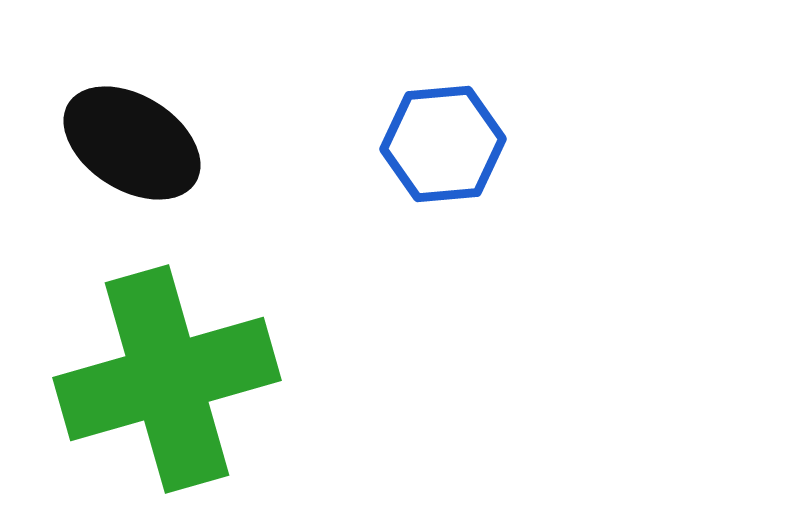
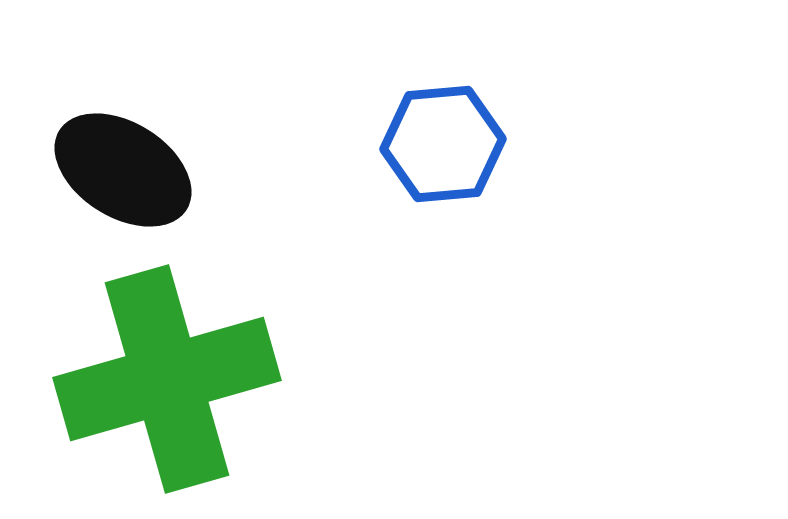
black ellipse: moved 9 px left, 27 px down
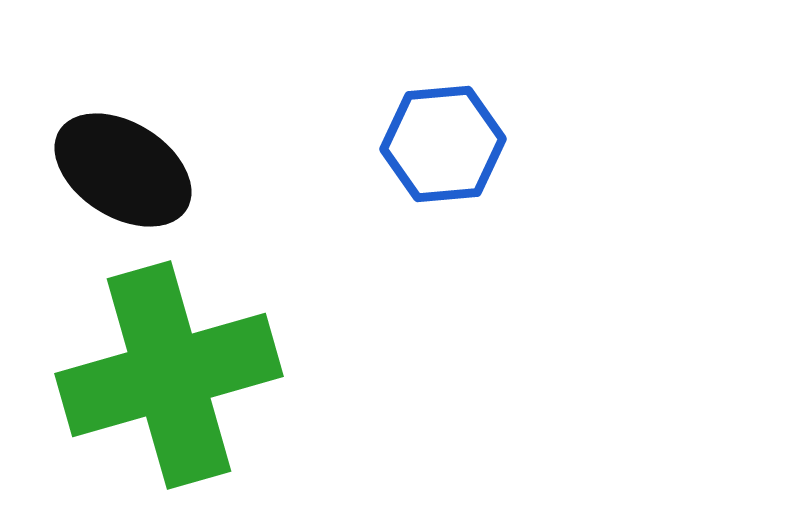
green cross: moved 2 px right, 4 px up
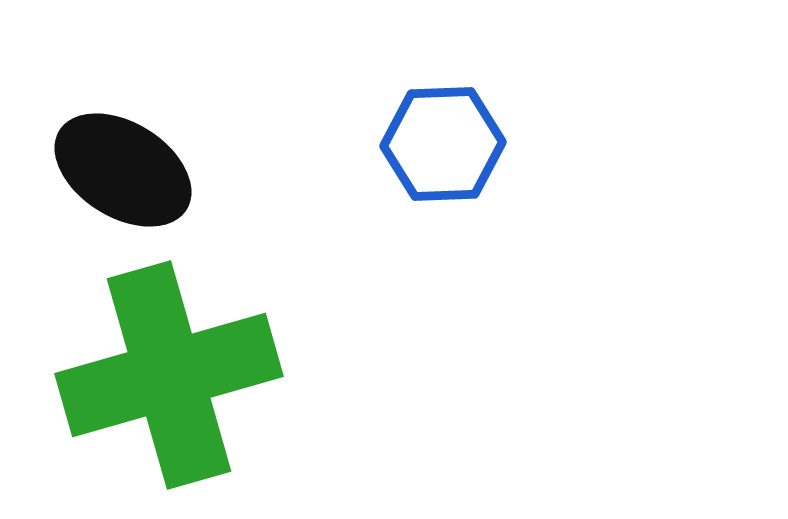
blue hexagon: rotated 3 degrees clockwise
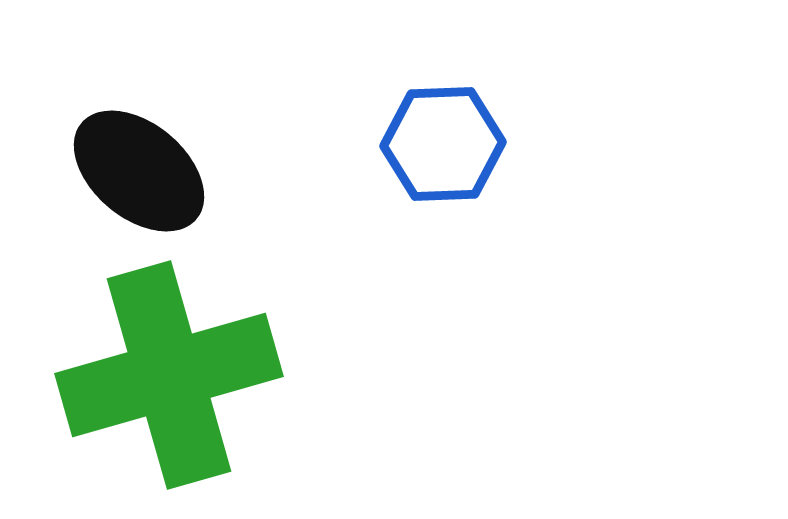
black ellipse: moved 16 px right, 1 px down; rotated 8 degrees clockwise
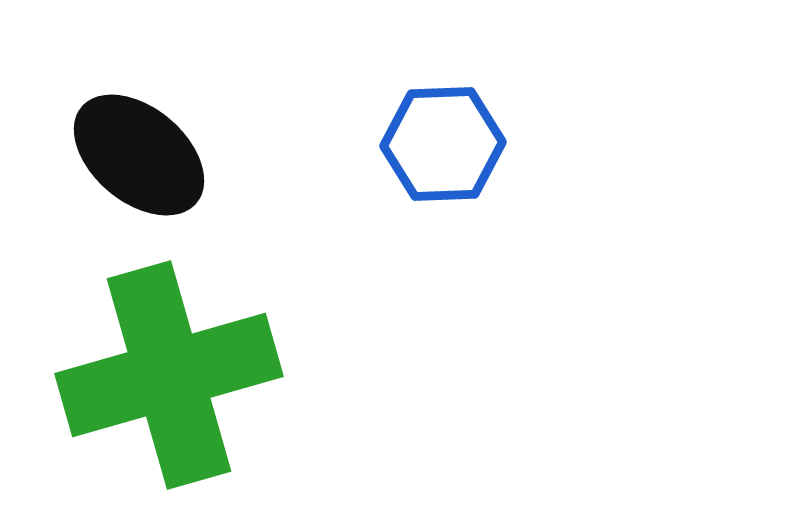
black ellipse: moved 16 px up
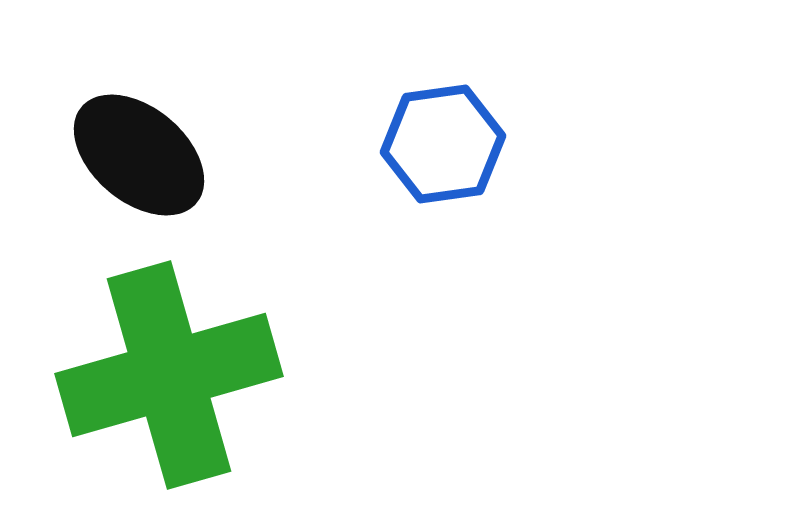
blue hexagon: rotated 6 degrees counterclockwise
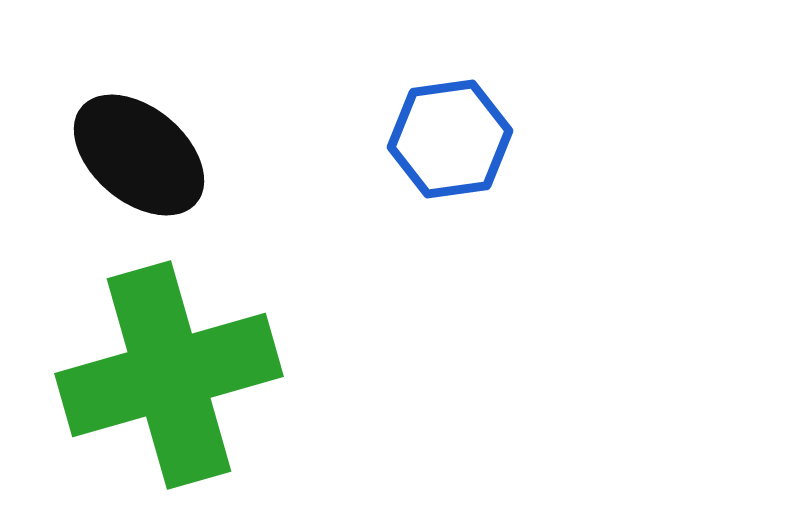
blue hexagon: moved 7 px right, 5 px up
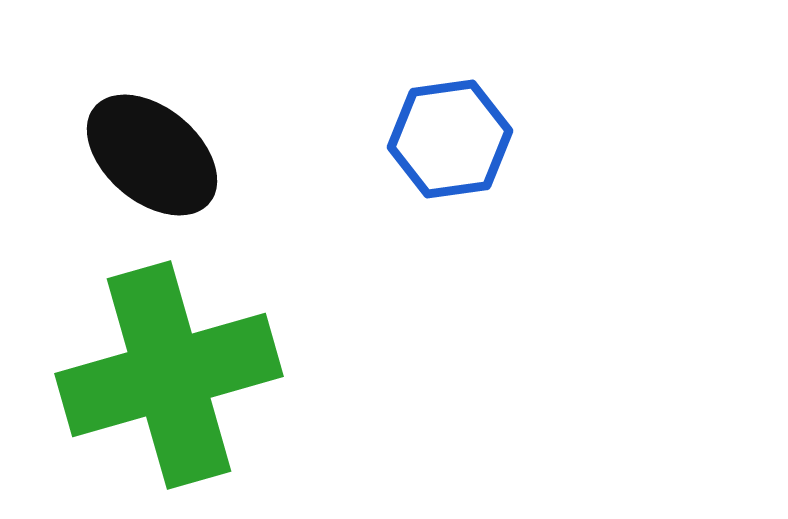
black ellipse: moved 13 px right
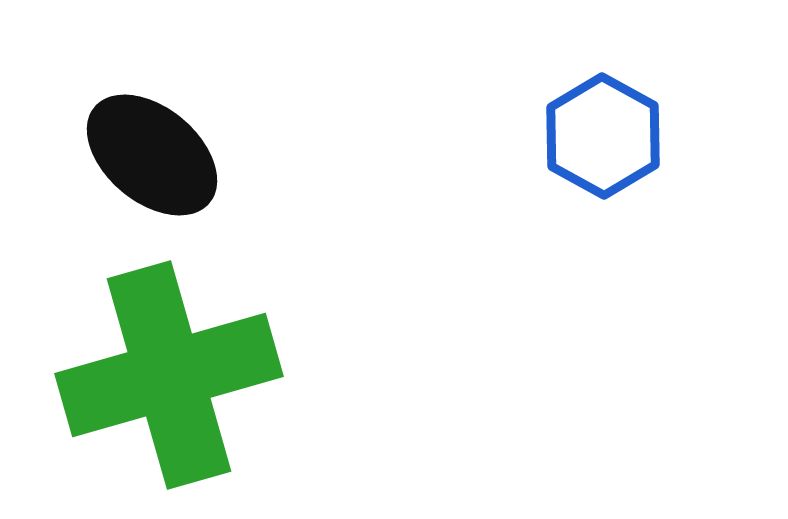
blue hexagon: moved 153 px right, 3 px up; rotated 23 degrees counterclockwise
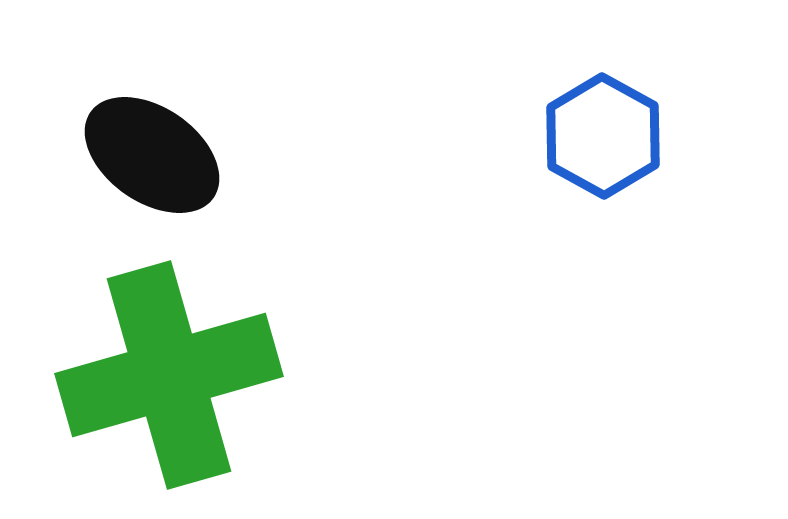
black ellipse: rotated 5 degrees counterclockwise
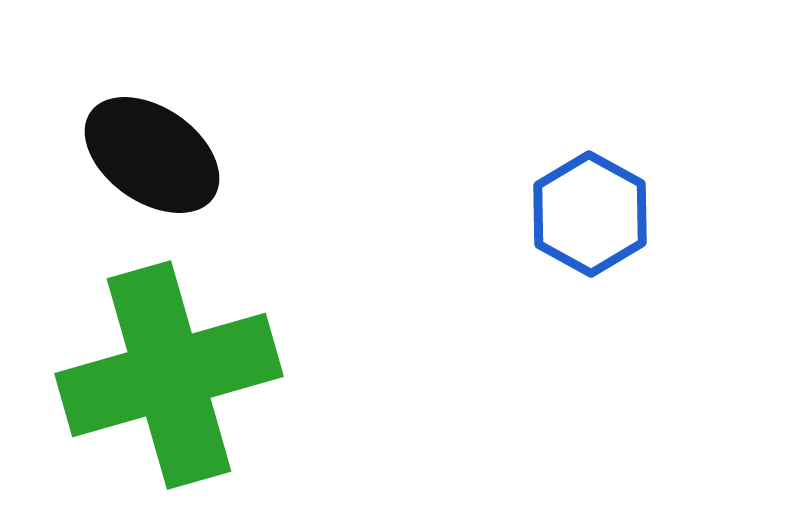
blue hexagon: moved 13 px left, 78 px down
